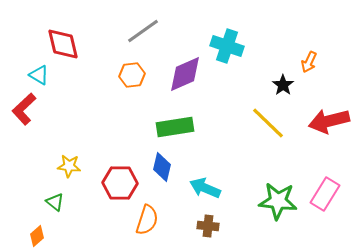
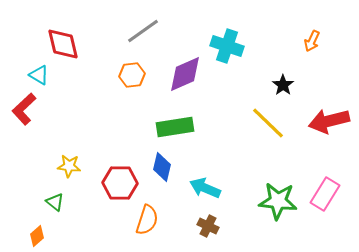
orange arrow: moved 3 px right, 21 px up
brown cross: rotated 20 degrees clockwise
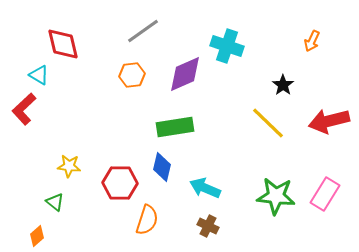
green star: moved 2 px left, 5 px up
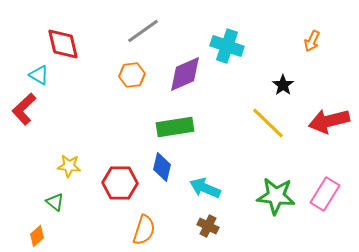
orange semicircle: moved 3 px left, 10 px down
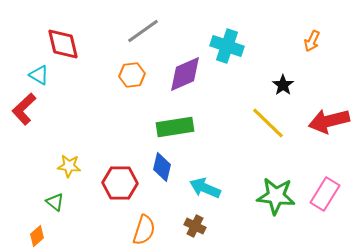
brown cross: moved 13 px left
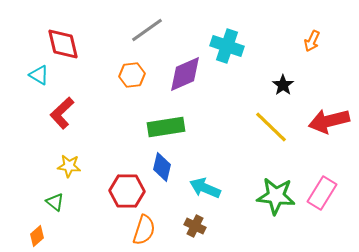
gray line: moved 4 px right, 1 px up
red L-shape: moved 38 px right, 4 px down
yellow line: moved 3 px right, 4 px down
green rectangle: moved 9 px left
red hexagon: moved 7 px right, 8 px down
pink rectangle: moved 3 px left, 1 px up
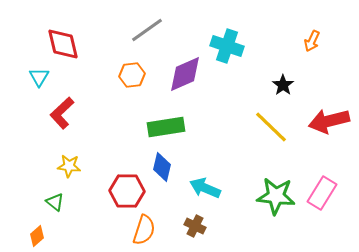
cyan triangle: moved 2 px down; rotated 30 degrees clockwise
